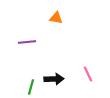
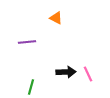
orange triangle: rotated 16 degrees clockwise
black arrow: moved 12 px right, 7 px up
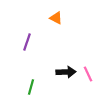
purple line: rotated 66 degrees counterclockwise
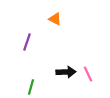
orange triangle: moved 1 px left, 1 px down
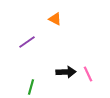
purple line: rotated 36 degrees clockwise
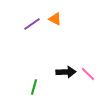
purple line: moved 5 px right, 18 px up
pink line: rotated 21 degrees counterclockwise
green line: moved 3 px right
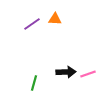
orange triangle: rotated 24 degrees counterclockwise
pink line: rotated 63 degrees counterclockwise
green line: moved 4 px up
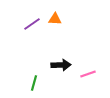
black arrow: moved 5 px left, 7 px up
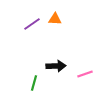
black arrow: moved 5 px left, 1 px down
pink line: moved 3 px left
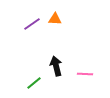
black arrow: rotated 102 degrees counterclockwise
pink line: rotated 21 degrees clockwise
green line: rotated 35 degrees clockwise
